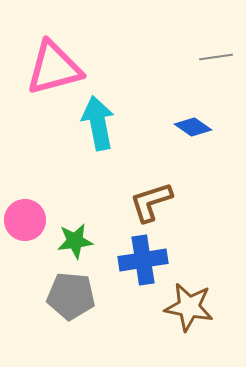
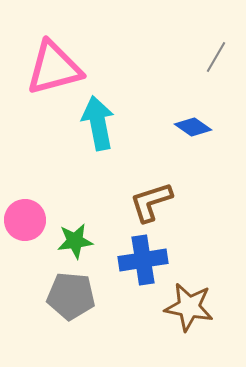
gray line: rotated 52 degrees counterclockwise
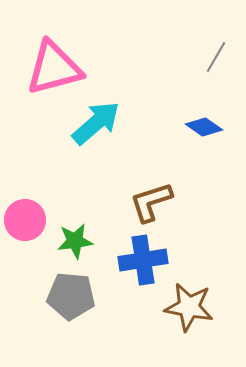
cyan arrow: moved 2 px left; rotated 60 degrees clockwise
blue diamond: moved 11 px right
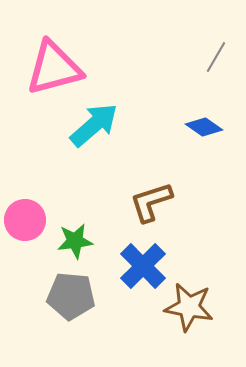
cyan arrow: moved 2 px left, 2 px down
blue cross: moved 6 px down; rotated 36 degrees counterclockwise
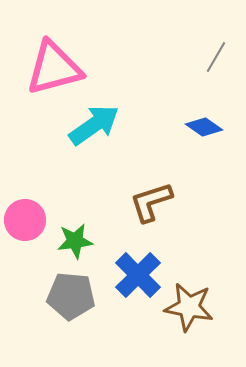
cyan arrow: rotated 6 degrees clockwise
blue cross: moved 5 px left, 9 px down
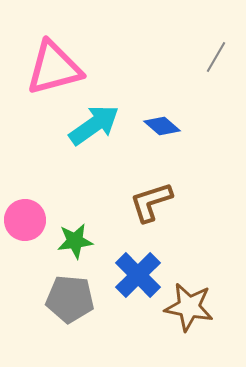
blue diamond: moved 42 px left, 1 px up; rotated 6 degrees clockwise
gray pentagon: moved 1 px left, 3 px down
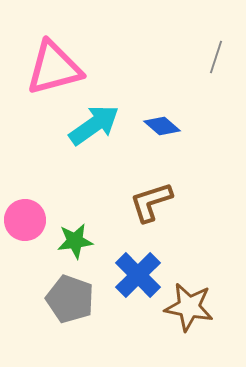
gray line: rotated 12 degrees counterclockwise
gray pentagon: rotated 15 degrees clockwise
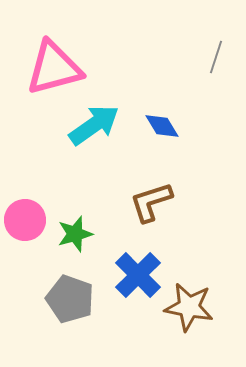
blue diamond: rotated 18 degrees clockwise
green star: moved 7 px up; rotated 9 degrees counterclockwise
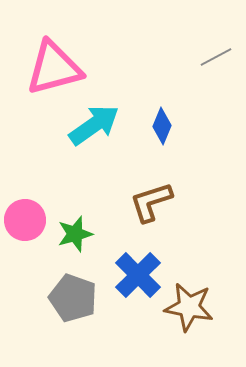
gray line: rotated 44 degrees clockwise
blue diamond: rotated 54 degrees clockwise
gray pentagon: moved 3 px right, 1 px up
